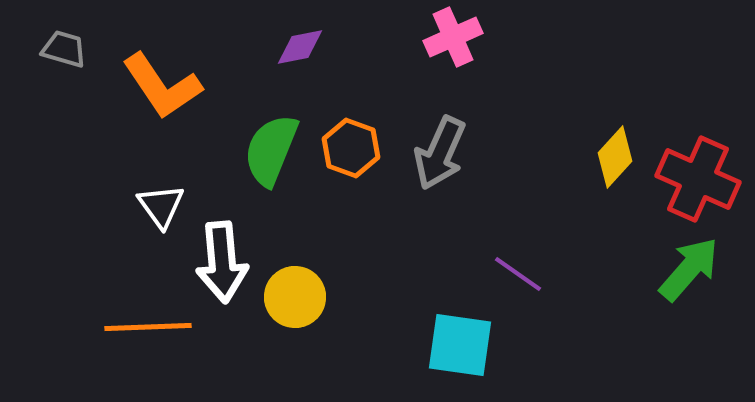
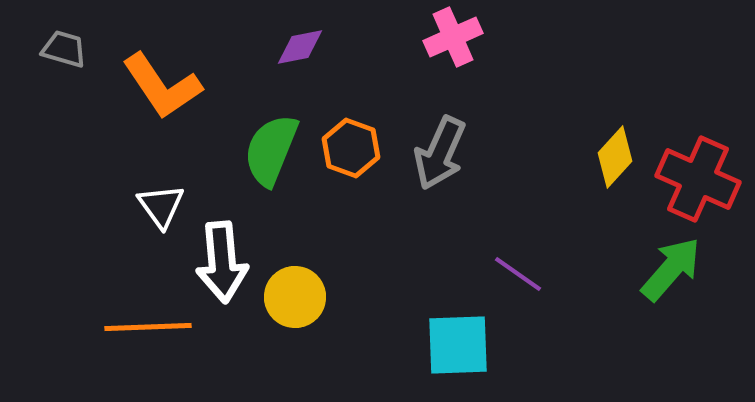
green arrow: moved 18 px left
cyan square: moved 2 px left; rotated 10 degrees counterclockwise
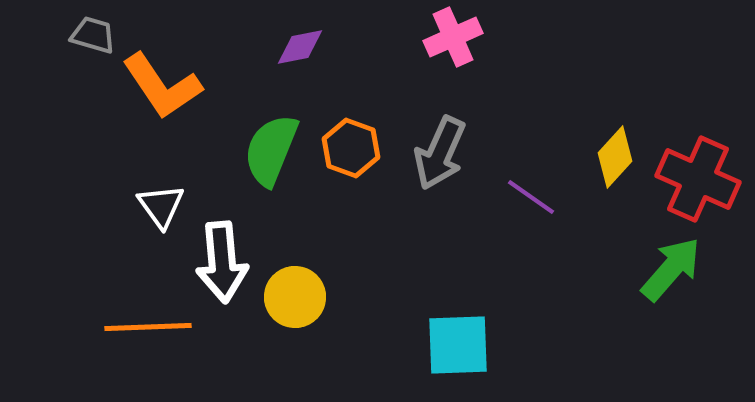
gray trapezoid: moved 29 px right, 14 px up
purple line: moved 13 px right, 77 px up
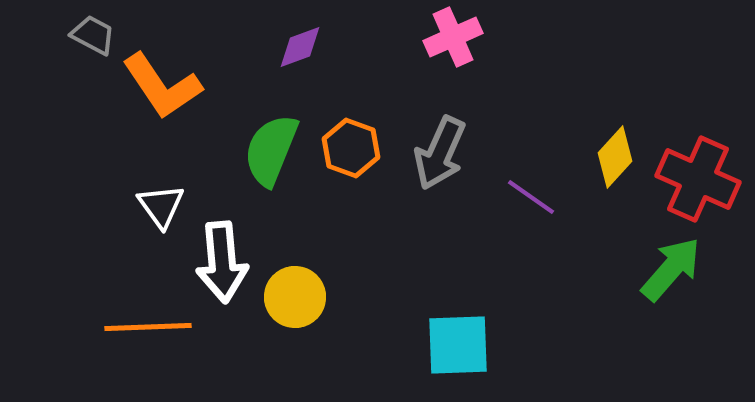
gray trapezoid: rotated 12 degrees clockwise
purple diamond: rotated 9 degrees counterclockwise
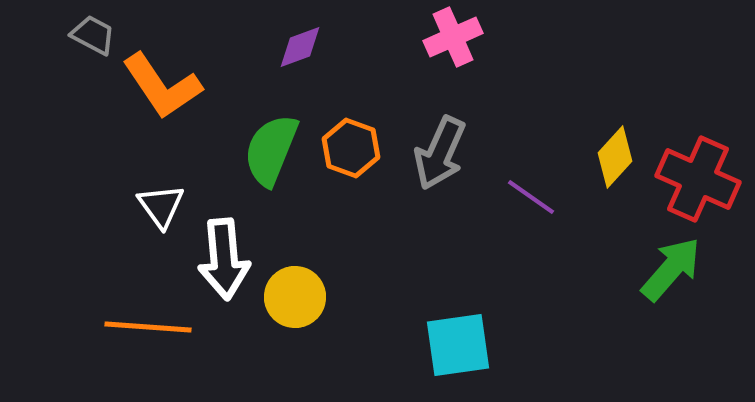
white arrow: moved 2 px right, 3 px up
orange line: rotated 6 degrees clockwise
cyan square: rotated 6 degrees counterclockwise
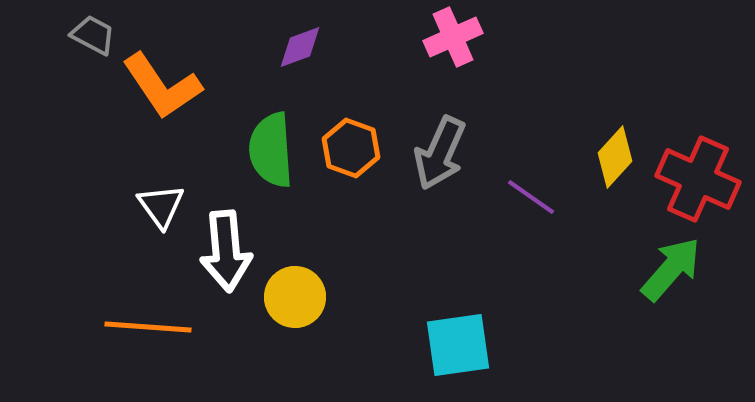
green semicircle: rotated 26 degrees counterclockwise
white arrow: moved 2 px right, 8 px up
